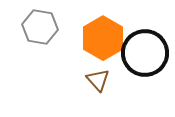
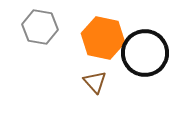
orange hexagon: rotated 18 degrees counterclockwise
brown triangle: moved 3 px left, 2 px down
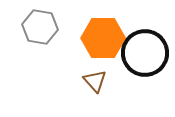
orange hexagon: rotated 12 degrees counterclockwise
brown triangle: moved 1 px up
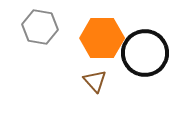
orange hexagon: moved 1 px left
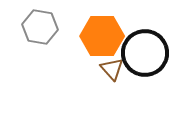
orange hexagon: moved 2 px up
brown triangle: moved 17 px right, 12 px up
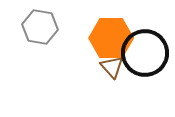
orange hexagon: moved 9 px right, 2 px down
brown triangle: moved 2 px up
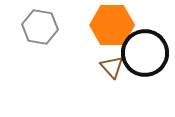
orange hexagon: moved 1 px right, 13 px up
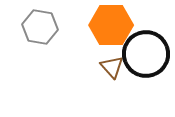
orange hexagon: moved 1 px left
black circle: moved 1 px right, 1 px down
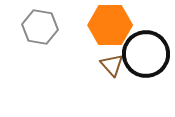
orange hexagon: moved 1 px left
brown triangle: moved 2 px up
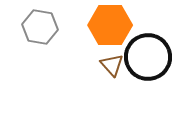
black circle: moved 2 px right, 3 px down
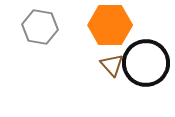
black circle: moved 2 px left, 6 px down
